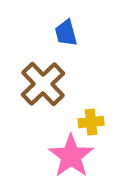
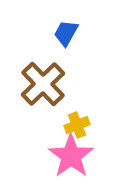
blue trapezoid: rotated 44 degrees clockwise
yellow cross: moved 14 px left, 3 px down; rotated 15 degrees counterclockwise
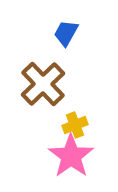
yellow cross: moved 2 px left
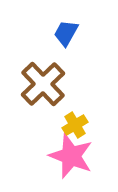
yellow cross: rotated 10 degrees counterclockwise
pink star: rotated 15 degrees counterclockwise
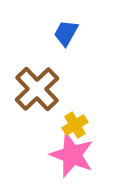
brown cross: moved 6 px left, 5 px down
pink star: moved 1 px right, 1 px up
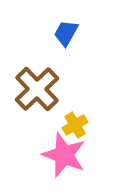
pink star: moved 8 px left
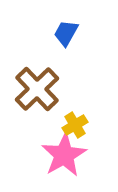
pink star: rotated 21 degrees clockwise
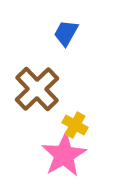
yellow cross: rotated 30 degrees counterclockwise
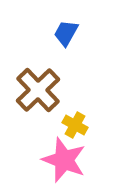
brown cross: moved 1 px right, 1 px down
pink star: moved 5 px down; rotated 21 degrees counterclockwise
